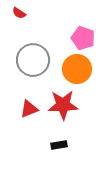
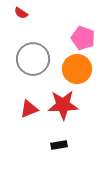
red semicircle: moved 2 px right
gray circle: moved 1 px up
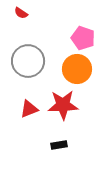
gray circle: moved 5 px left, 2 px down
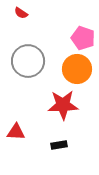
red triangle: moved 13 px left, 23 px down; rotated 24 degrees clockwise
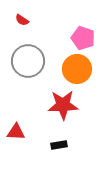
red semicircle: moved 1 px right, 7 px down
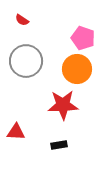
gray circle: moved 2 px left
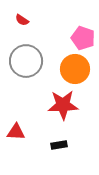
orange circle: moved 2 px left
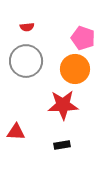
red semicircle: moved 5 px right, 7 px down; rotated 40 degrees counterclockwise
black rectangle: moved 3 px right
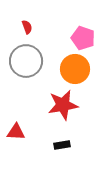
red semicircle: rotated 104 degrees counterclockwise
red star: rotated 8 degrees counterclockwise
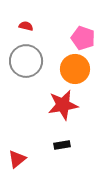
red semicircle: moved 1 px left, 1 px up; rotated 56 degrees counterclockwise
red triangle: moved 1 px right, 27 px down; rotated 42 degrees counterclockwise
